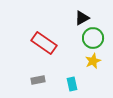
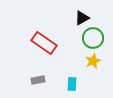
cyan rectangle: rotated 16 degrees clockwise
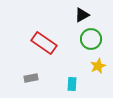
black triangle: moved 3 px up
green circle: moved 2 px left, 1 px down
yellow star: moved 5 px right, 5 px down
gray rectangle: moved 7 px left, 2 px up
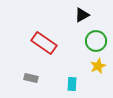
green circle: moved 5 px right, 2 px down
gray rectangle: rotated 24 degrees clockwise
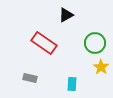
black triangle: moved 16 px left
green circle: moved 1 px left, 2 px down
yellow star: moved 3 px right, 1 px down; rotated 14 degrees counterclockwise
gray rectangle: moved 1 px left
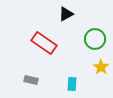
black triangle: moved 1 px up
green circle: moved 4 px up
gray rectangle: moved 1 px right, 2 px down
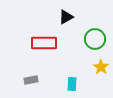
black triangle: moved 3 px down
red rectangle: rotated 35 degrees counterclockwise
gray rectangle: rotated 24 degrees counterclockwise
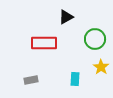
cyan rectangle: moved 3 px right, 5 px up
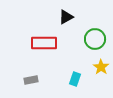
cyan rectangle: rotated 16 degrees clockwise
